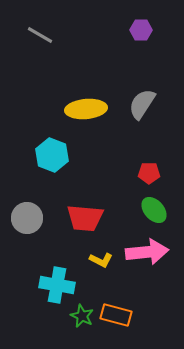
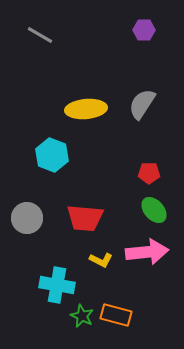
purple hexagon: moved 3 px right
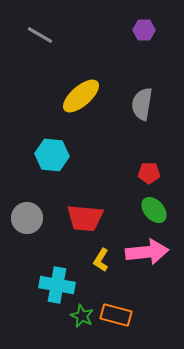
gray semicircle: rotated 24 degrees counterclockwise
yellow ellipse: moved 5 px left, 13 px up; rotated 36 degrees counterclockwise
cyan hexagon: rotated 16 degrees counterclockwise
yellow L-shape: rotated 95 degrees clockwise
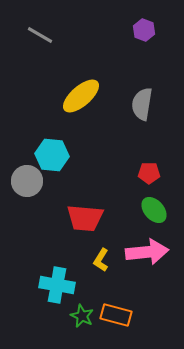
purple hexagon: rotated 20 degrees clockwise
gray circle: moved 37 px up
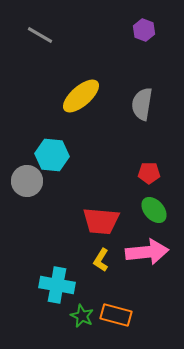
red trapezoid: moved 16 px right, 3 px down
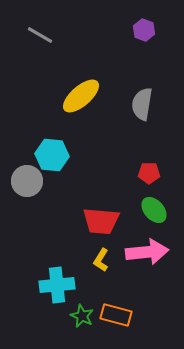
cyan cross: rotated 16 degrees counterclockwise
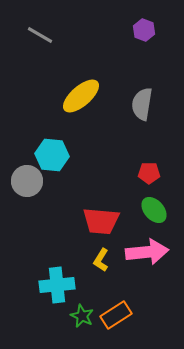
orange rectangle: rotated 48 degrees counterclockwise
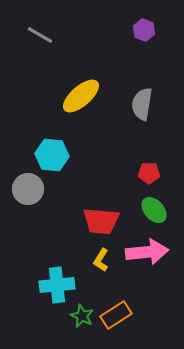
gray circle: moved 1 px right, 8 px down
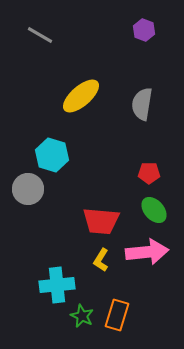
cyan hexagon: rotated 12 degrees clockwise
orange rectangle: moved 1 px right; rotated 40 degrees counterclockwise
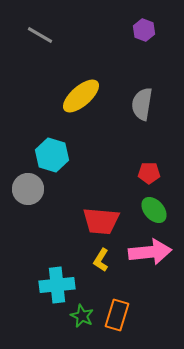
pink arrow: moved 3 px right
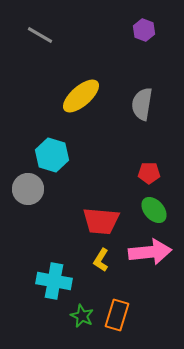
cyan cross: moved 3 px left, 4 px up; rotated 16 degrees clockwise
